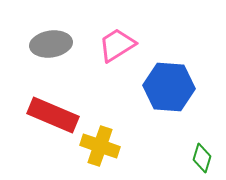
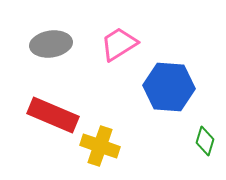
pink trapezoid: moved 2 px right, 1 px up
green diamond: moved 3 px right, 17 px up
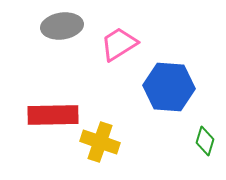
gray ellipse: moved 11 px right, 18 px up
red rectangle: rotated 24 degrees counterclockwise
yellow cross: moved 4 px up
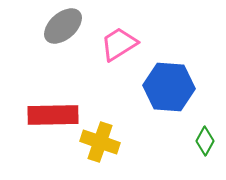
gray ellipse: moved 1 px right; rotated 33 degrees counterclockwise
green diamond: rotated 12 degrees clockwise
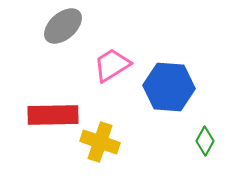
pink trapezoid: moved 7 px left, 21 px down
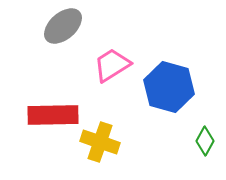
blue hexagon: rotated 12 degrees clockwise
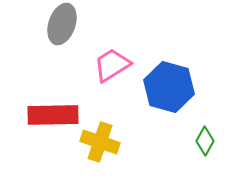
gray ellipse: moved 1 px left, 2 px up; rotated 30 degrees counterclockwise
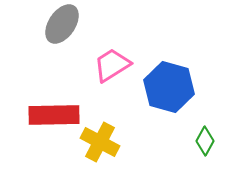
gray ellipse: rotated 15 degrees clockwise
red rectangle: moved 1 px right
yellow cross: rotated 9 degrees clockwise
